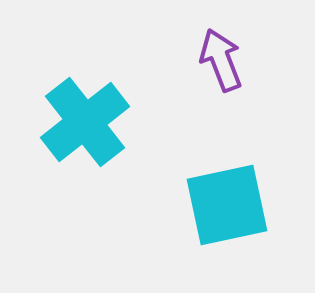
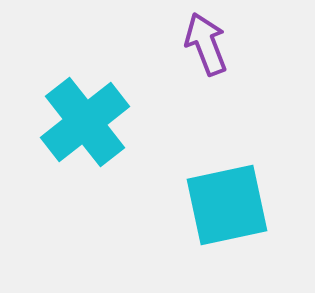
purple arrow: moved 15 px left, 16 px up
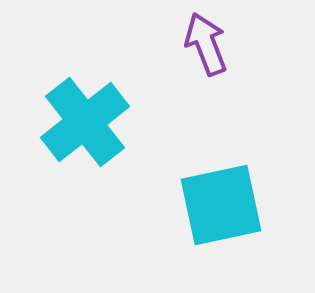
cyan square: moved 6 px left
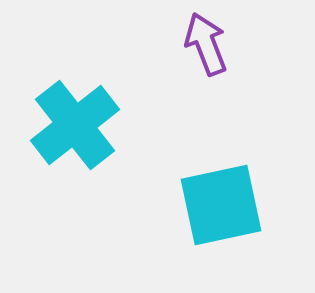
cyan cross: moved 10 px left, 3 px down
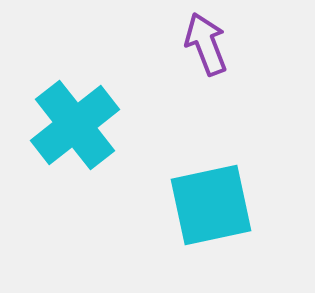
cyan square: moved 10 px left
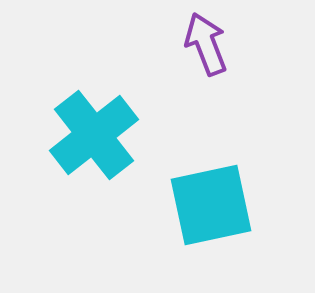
cyan cross: moved 19 px right, 10 px down
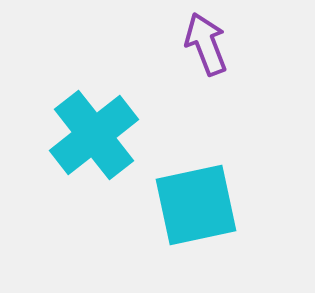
cyan square: moved 15 px left
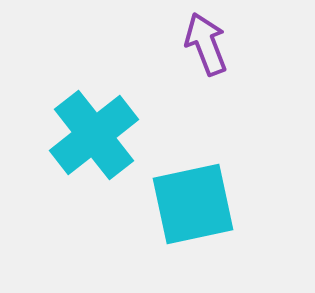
cyan square: moved 3 px left, 1 px up
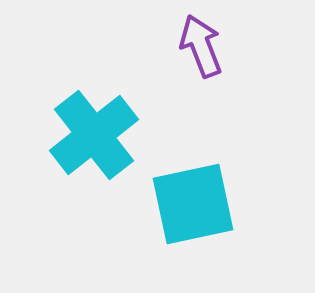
purple arrow: moved 5 px left, 2 px down
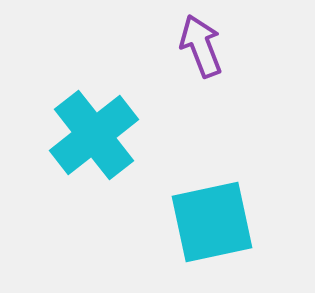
cyan square: moved 19 px right, 18 px down
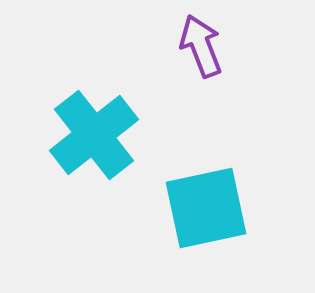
cyan square: moved 6 px left, 14 px up
